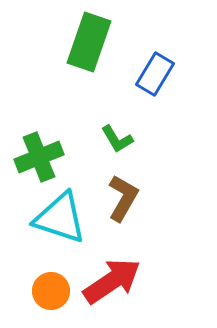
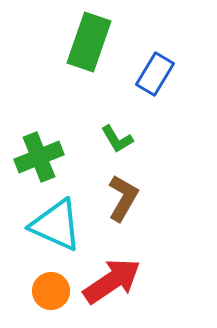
cyan triangle: moved 4 px left, 7 px down; rotated 6 degrees clockwise
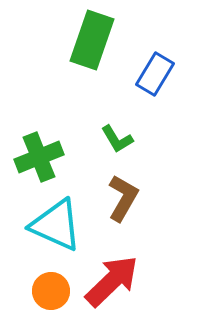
green rectangle: moved 3 px right, 2 px up
red arrow: rotated 10 degrees counterclockwise
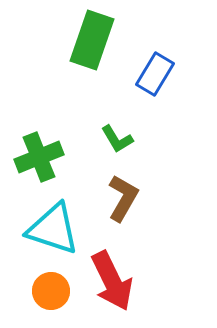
cyan triangle: moved 3 px left, 4 px down; rotated 6 degrees counterclockwise
red arrow: rotated 108 degrees clockwise
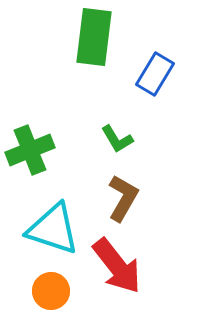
green rectangle: moved 2 px right, 3 px up; rotated 12 degrees counterclockwise
green cross: moved 9 px left, 7 px up
red arrow: moved 5 px right, 15 px up; rotated 12 degrees counterclockwise
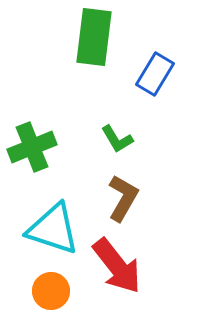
green cross: moved 2 px right, 3 px up
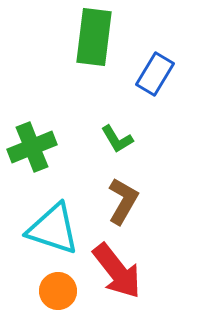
brown L-shape: moved 3 px down
red arrow: moved 5 px down
orange circle: moved 7 px right
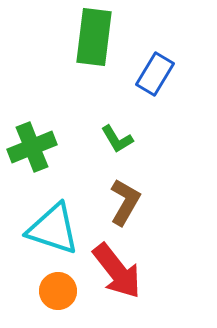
brown L-shape: moved 2 px right, 1 px down
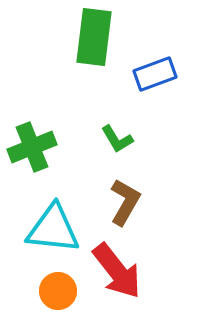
blue rectangle: rotated 39 degrees clockwise
cyan triangle: rotated 12 degrees counterclockwise
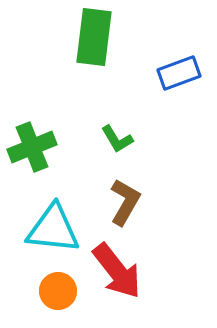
blue rectangle: moved 24 px right, 1 px up
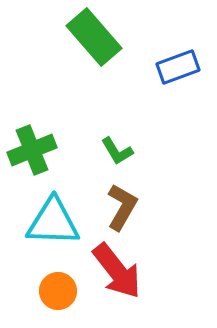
green rectangle: rotated 48 degrees counterclockwise
blue rectangle: moved 1 px left, 6 px up
green L-shape: moved 12 px down
green cross: moved 3 px down
brown L-shape: moved 3 px left, 5 px down
cyan triangle: moved 7 px up; rotated 4 degrees counterclockwise
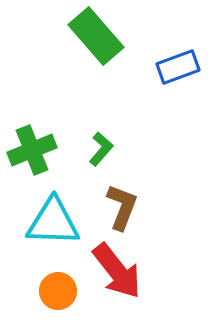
green rectangle: moved 2 px right, 1 px up
green L-shape: moved 16 px left, 2 px up; rotated 108 degrees counterclockwise
brown L-shape: rotated 9 degrees counterclockwise
